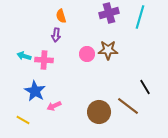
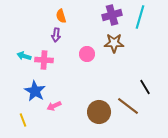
purple cross: moved 3 px right, 2 px down
brown star: moved 6 px right, 7 px up
yellow line: rotated 40 degrees clockwise
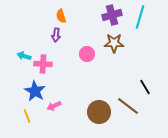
pink cross: moved 1 px left, 4 px down
yellow line: moved 4 px right, 4 px up
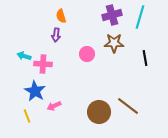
black line: moved 29 px up; rotated 21 degrees clockwise
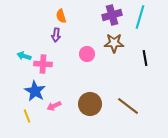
brown circle: moved 9 px left, 8 px up
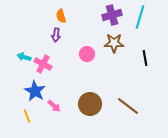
cyan arrow: moved 1 px down
pink cross: rotated 24 degrees clockwise
pink arrow: rotated 112 degrees counterclockwise
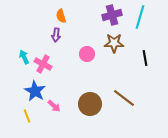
cyan arrow: rotated 48 degrees clockwise
brown line: moved 4 px left, 8 px up
